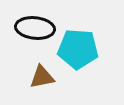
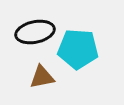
black ellipse: moved 4 px down; rotated 18 degrees counterclockwise
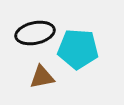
black ellipse: moved 1 px down
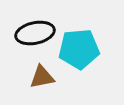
cyan pentagon: moved 1 px right; rotated 9 degrees counterclockwise
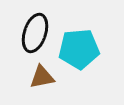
black ellipse: rotated 60 degrees counterclockwise
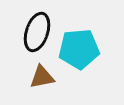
black ellipse: moved 2 px right, 1 px up
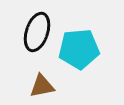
brown triangle: moved 9 px down
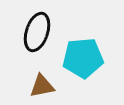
cyan pentagon: moved 4 px right, 9 px down
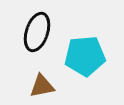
cyan pentagon: moved 2 px right, 2 px up
